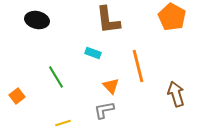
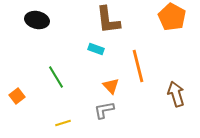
cyan rectangle: moved 3 px right, 4 px up
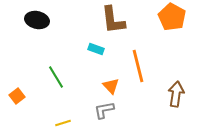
brown L-shape: moved 5 px right
brown arrow: rotated 25 degrees clockwise
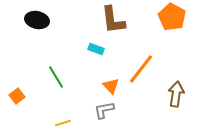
orange line: moved 3 px right, 3 px down; rotated 52 degrees clockwise
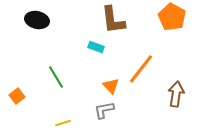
cyan rectangle: moved 2 px up
